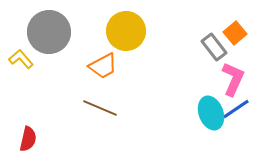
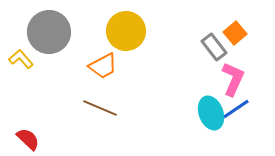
red semicircle: rotated 60 degrees counterclockwise
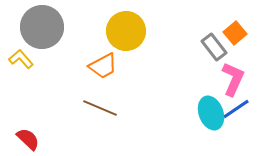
gray circle: moved 7 px left, 5 px up
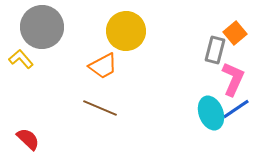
gray rectangle: moved 1 px right, 3 px down; rotated 52 degrees clockwise
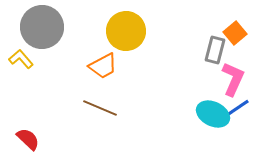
cyan ellipse: moved 2 px right, 1 px down; rotated 44 degrees counterclockwise
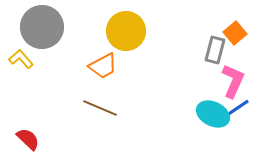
pink L-shape: moved 2 px down
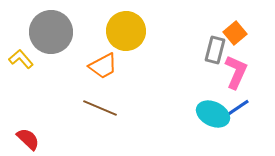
gray circle: moved 9 px right, 5 px down
pink L-shape: moved 3 px right, 9 px up
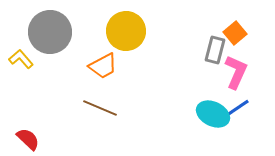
gray circle: moved 1 px left
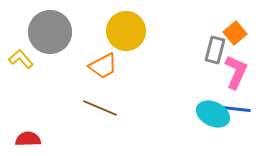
blue line: rotated 40 degrees clockwise
red semicircle: rotated 45 degrees counterclockwise
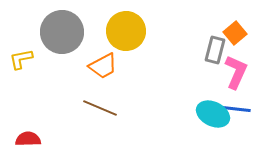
gray circle: moved 12 px right
yellow L-shape: rotated 60 degrees counterclockwise
